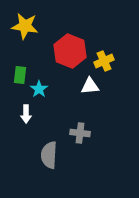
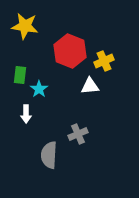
gray cross: moved 2 px left, 1 px down; rotated 30 degrees counterclockwise
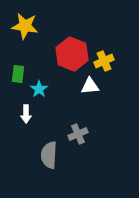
red hexagon: moved 2 px right, 3 px down
green rectangle: moved 2 px left, 1 px up
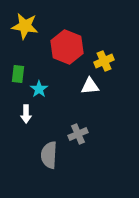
red hexagon: moved 5 px left, 7 px up
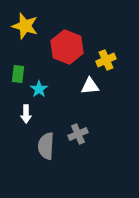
yellow star: rotated 8 degrees clockwise
yellow cross: moved 2 px right, 1 px up
gray semicircle: moved 3 px left, 9 px up
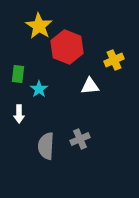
yellow star: moved 14 px right; rotated 16 degrees clockwise
yellow cross: moved 8 px right
white arrow: moved 7 px left
gray cross: moved 2 px right, 5 px down
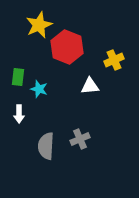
yellow star: moved 1 px up; rotated 16 degrees clockwise
green rectangle: moved 3 px down
cyan star: rotated 18 degrees counterclockwise
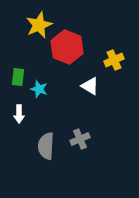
white triangle: rotated 36 degrees clockwise
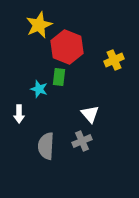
green rectangle: moved 41 px right
white triangle: moved 28 px down; rotated 18 degrees clockwise
gray cross: moved 2 px right, 2 px down
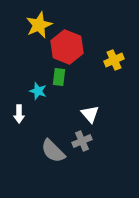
cyan star: moved 1 px left, 2 px down
gray semicircle: moved 7 px right, 5 px down; rotated 48 degrees counterclockwise
